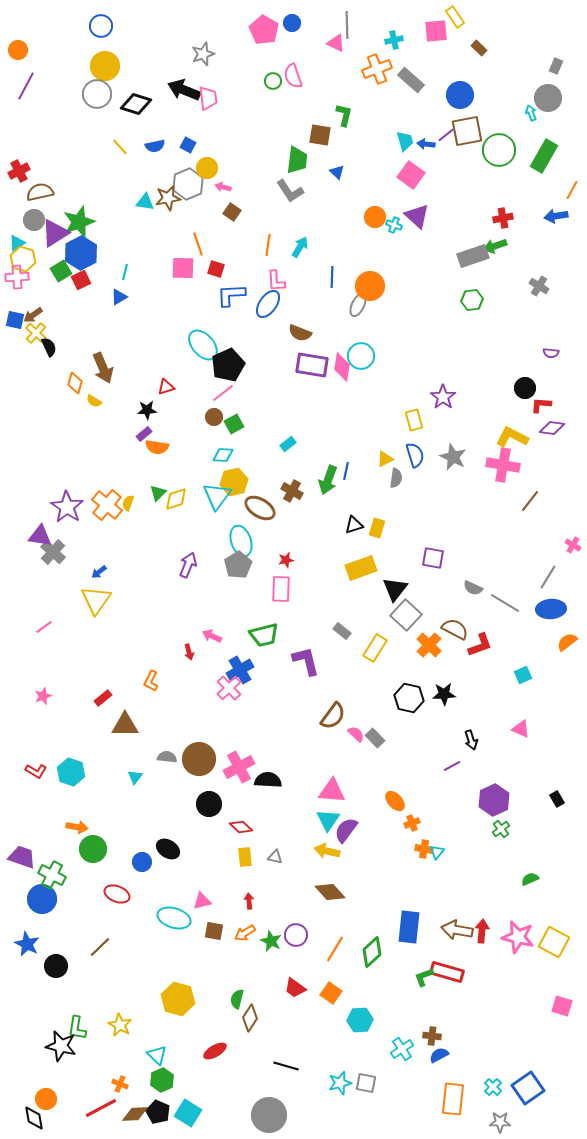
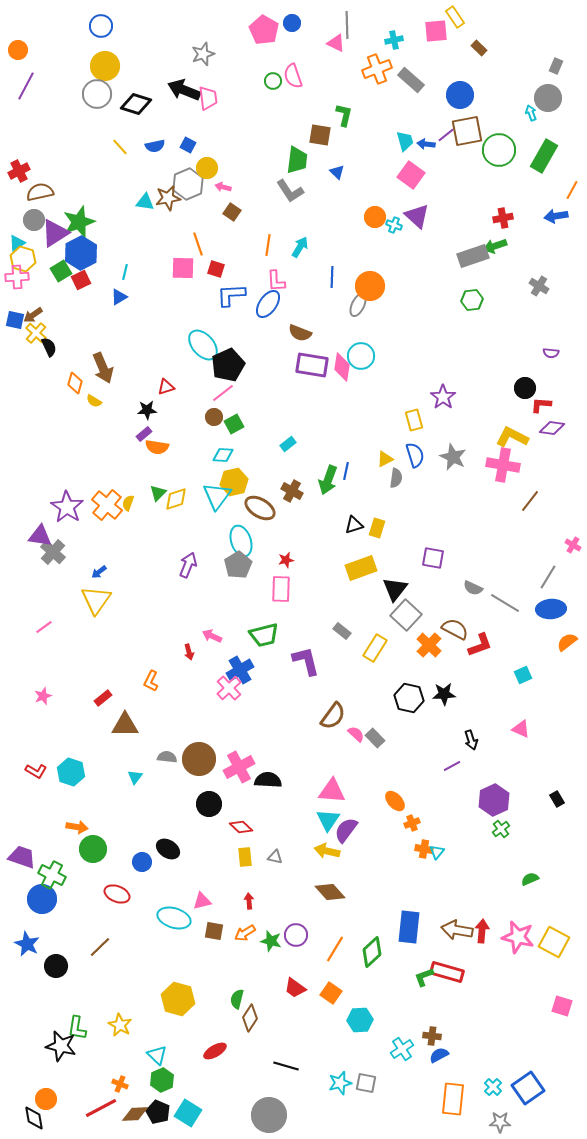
green star at (271, 941): rotated 10 degrees counterclockwise
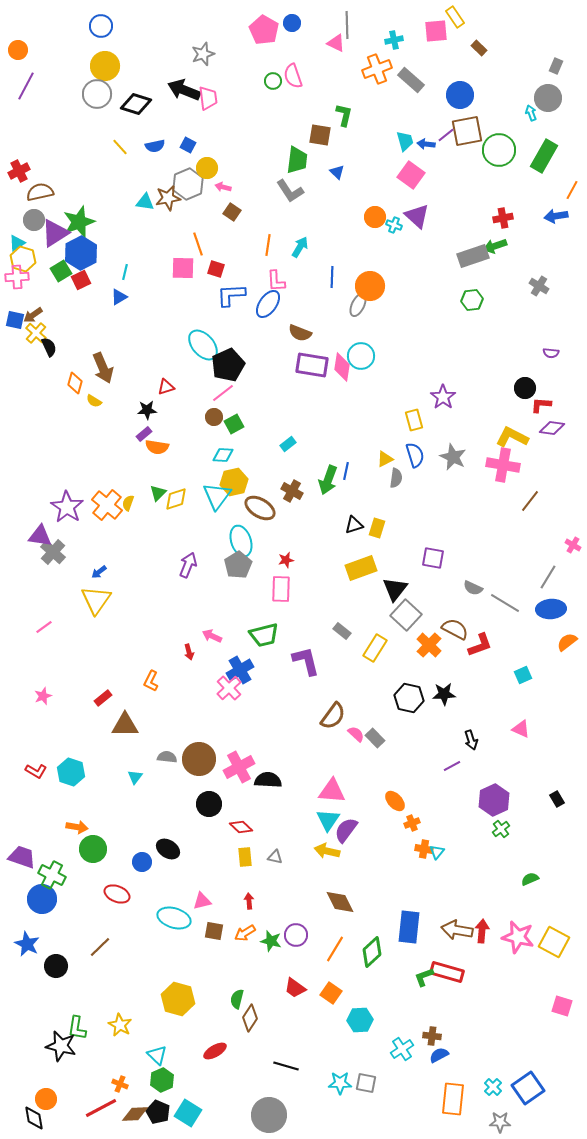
brown diamond at (330, 892): moved 10 px right, 10 px down; rotated 16 degrees clockwise
cyan star at (340, 1083): rotated 15 degrees clockwise
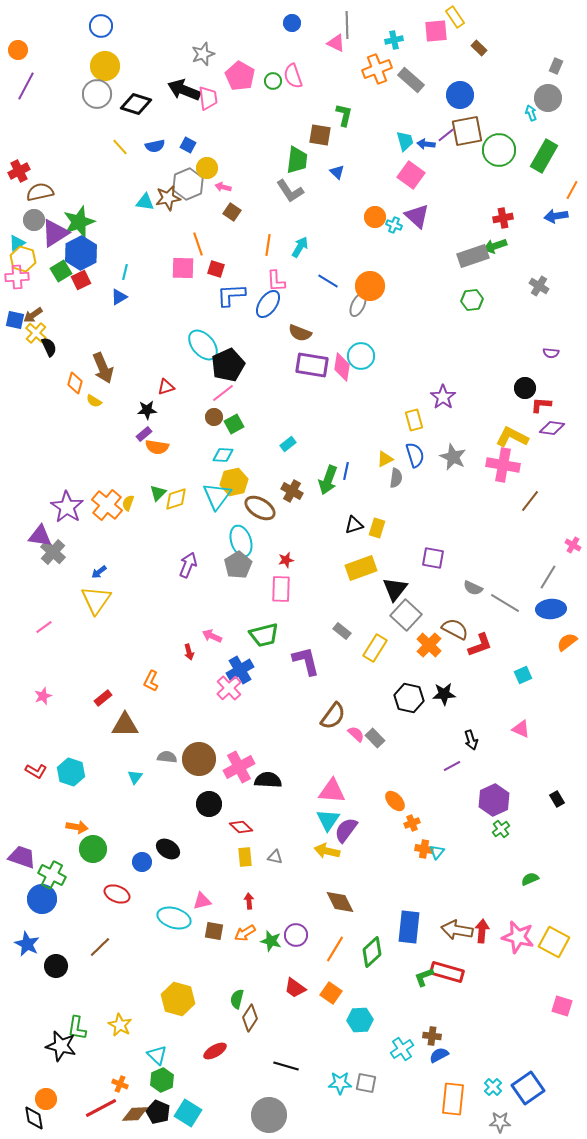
pink pentagon at (264, 30): moved 24 px left, 46 px down
blue line at (332, 277): moved 4 px left, 4 px down; rotated 60 degrees counterclockwise
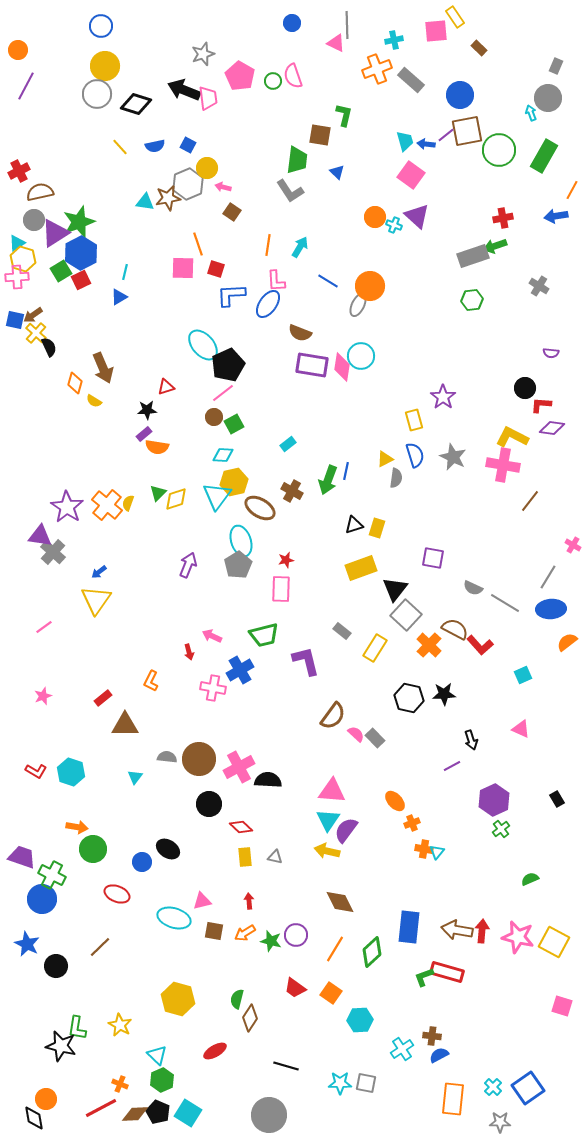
red L-shape at (480, 645): rotated 68 degrees clockwise
pink cross at (229, 688): moved 16 px left; rotated 35 degrees counterclockwise
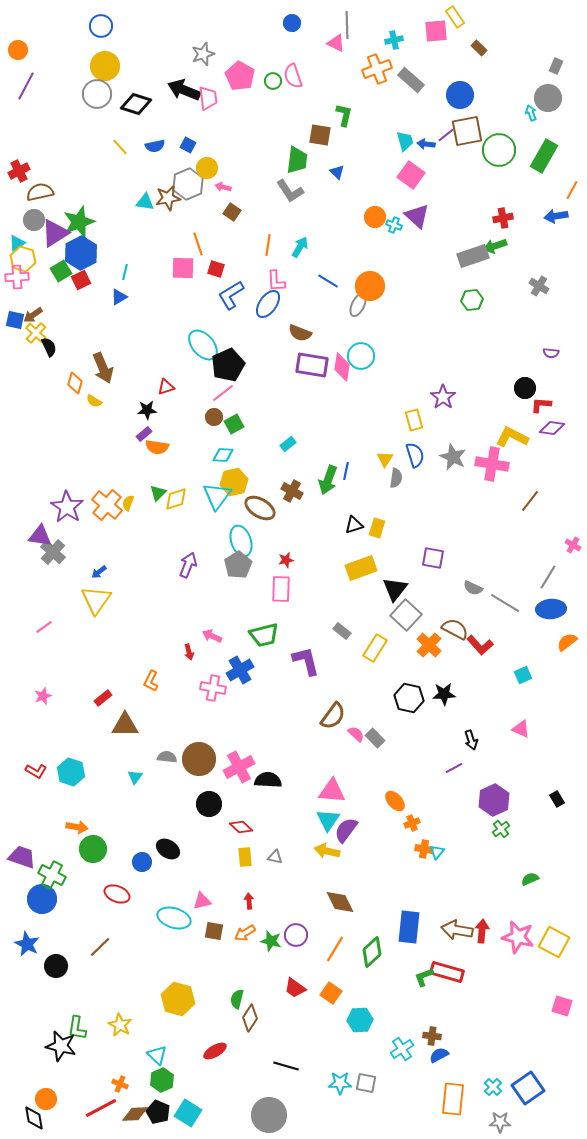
blue L-shape at (231, 295): rotated 28 degrees counterclockwise
yellow triangle at (385, 459): rotated 30 degrees counterclockwise
pink cross at (503, 465): moved 11 px left, 1 px up
purple line at (452, 766): moved 2 px right, 2 px down
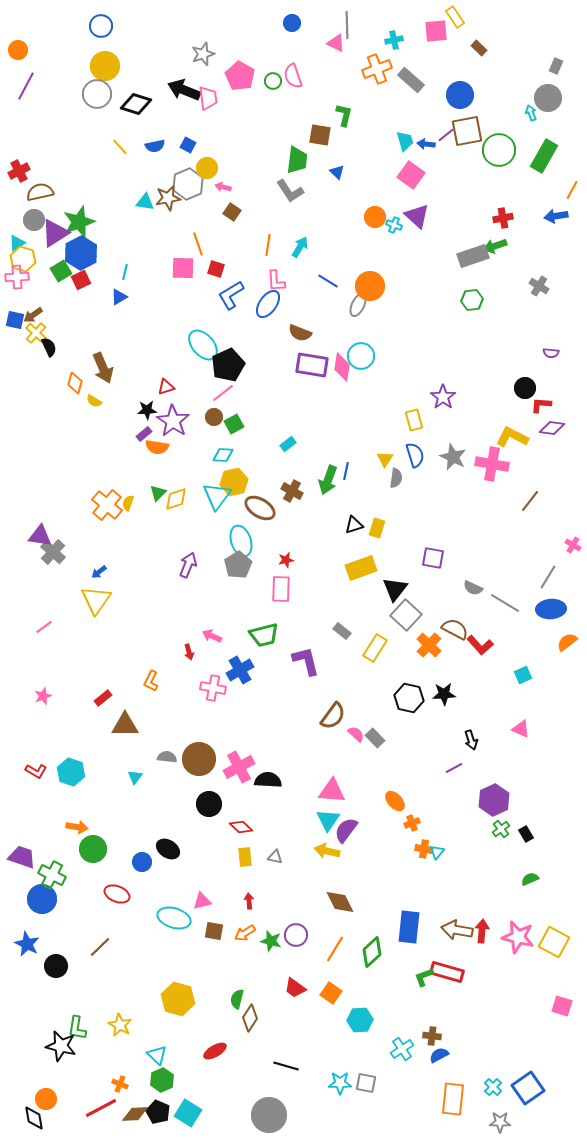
purple star at (67, 507): moved 106 px right, 86 px up
black rectangle at (557, 799): moved 31 px left, 35 px down
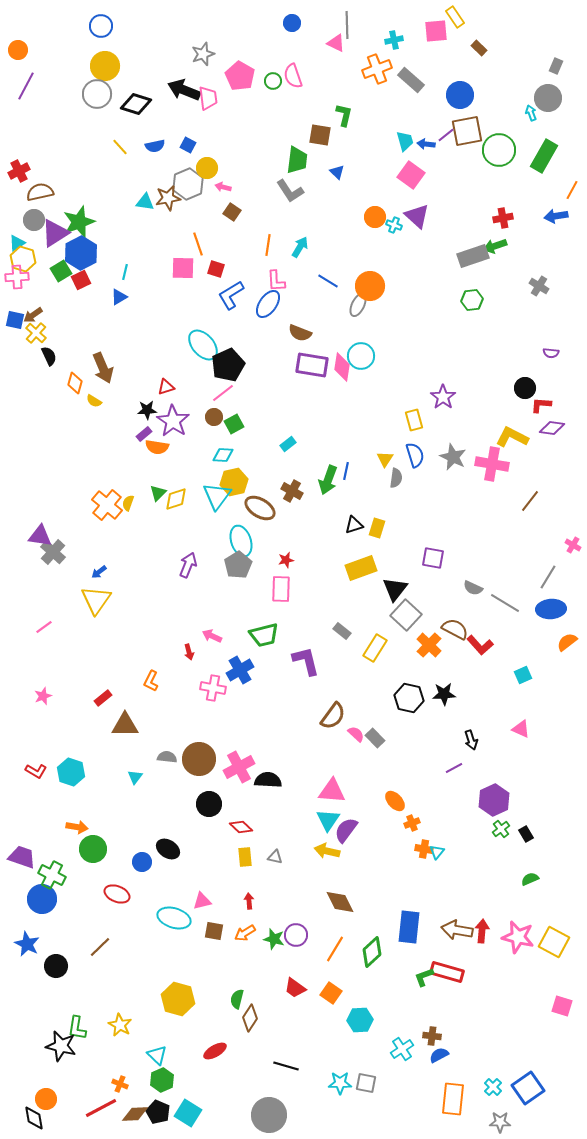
black semicircle at (49, 347): moved 9 px down
green star at (271, 941): moved 3 px right, 2 px up
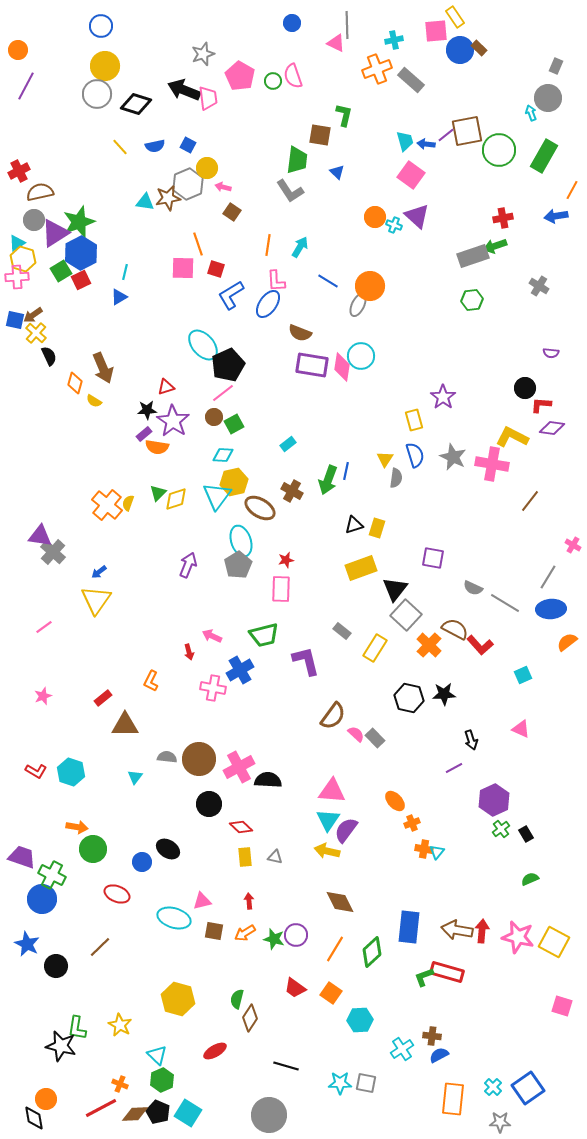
blue circle at (460, 95): moved 45 px up
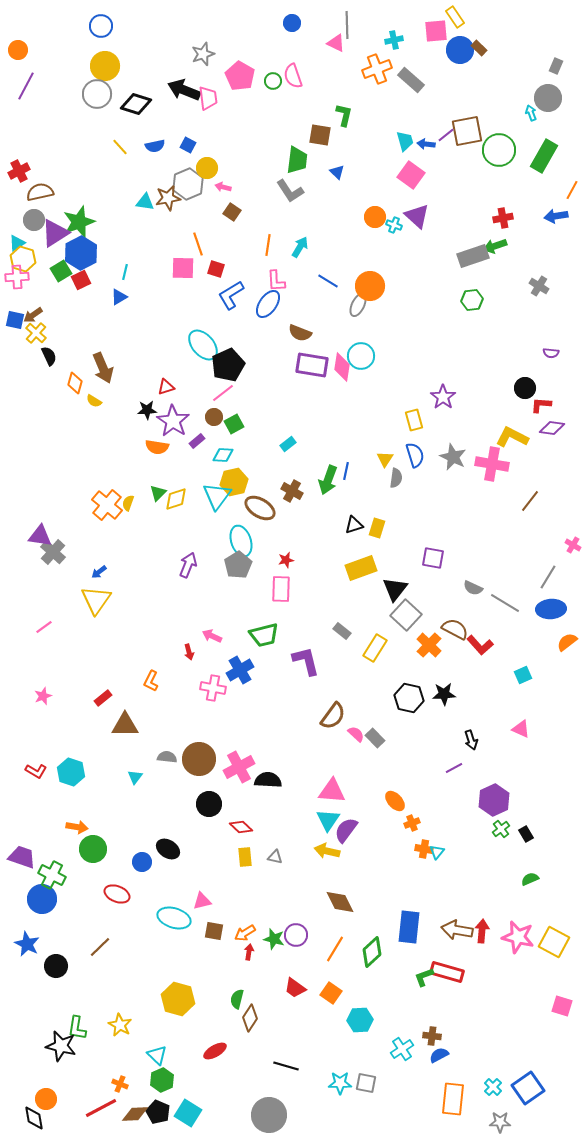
purple rectangle at (144, 434): moved 53 px right, 7 px down
red arrow at (249, 901): moved 51 px down; rotated 14 degrees clockwise
